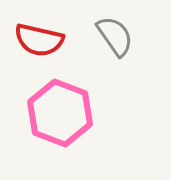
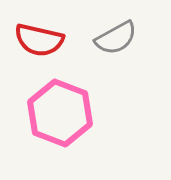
gray semicircle: moved 1 px right, 2 px down; rotated 96 degrees clockwise
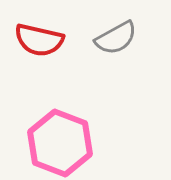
pink hexagon: moved 30 px down
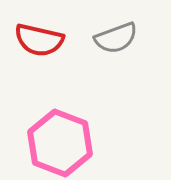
gray semicircle: rotated 9 degrees clockwise
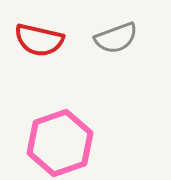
pink hexagon: rotated 20 degrees clockwise
